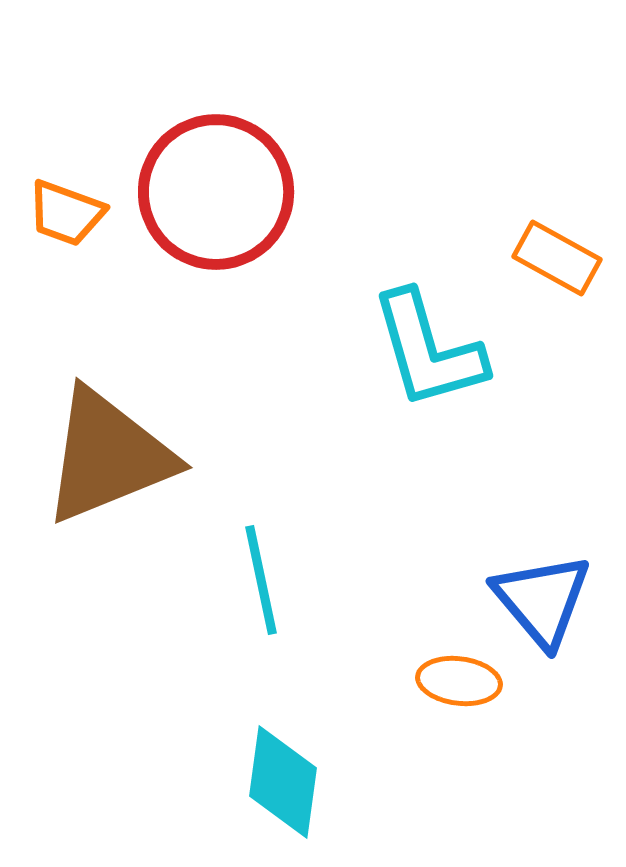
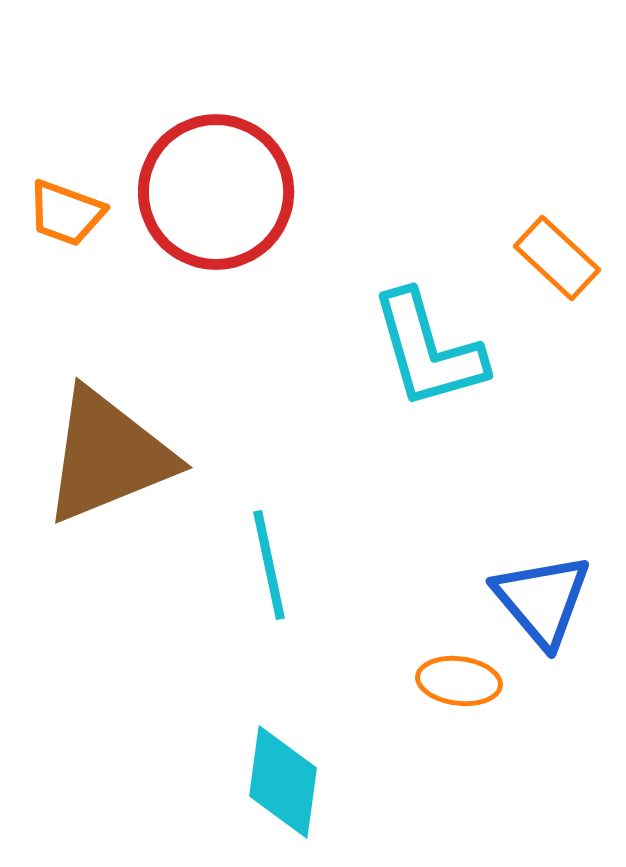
orange rectangle: rotated 14 degrees clockwise
cyan line: moved 8 px right, 15 px up
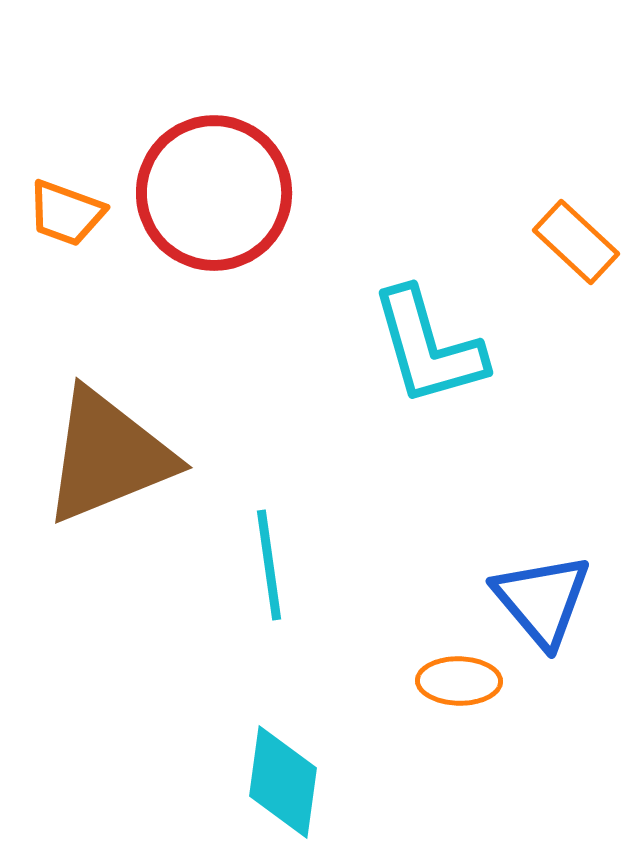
red circle: moved 2 px left, 1 px down
orange rectangle: moved 19 px right, 16 px up
cyan L-shape: moved 3 px up
cyan line: rotated 4 degrees clockwise
orange ellipse: rotated 6 degrees counterclockwise
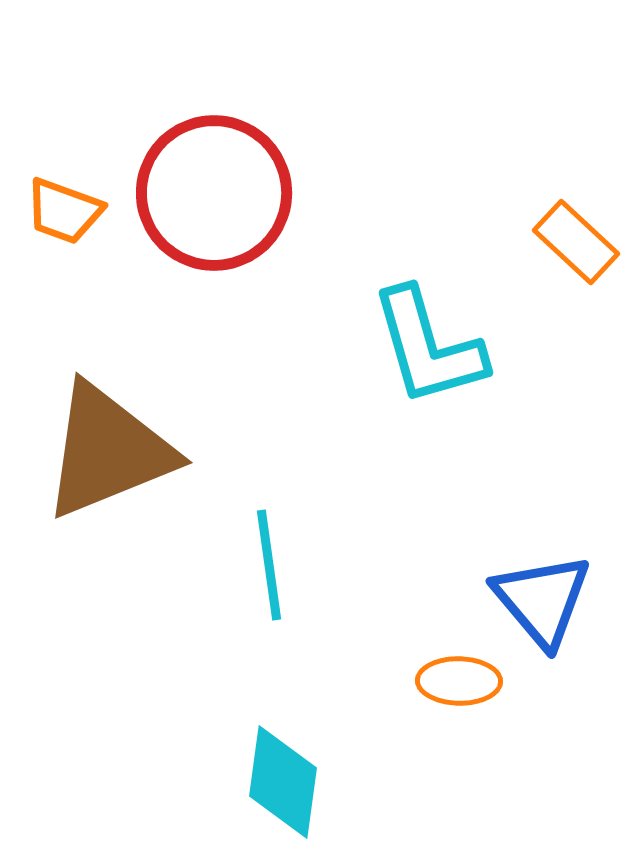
orange trapezoid: moved 2 px left, 2 px up
brown triangle: moved 5 px up
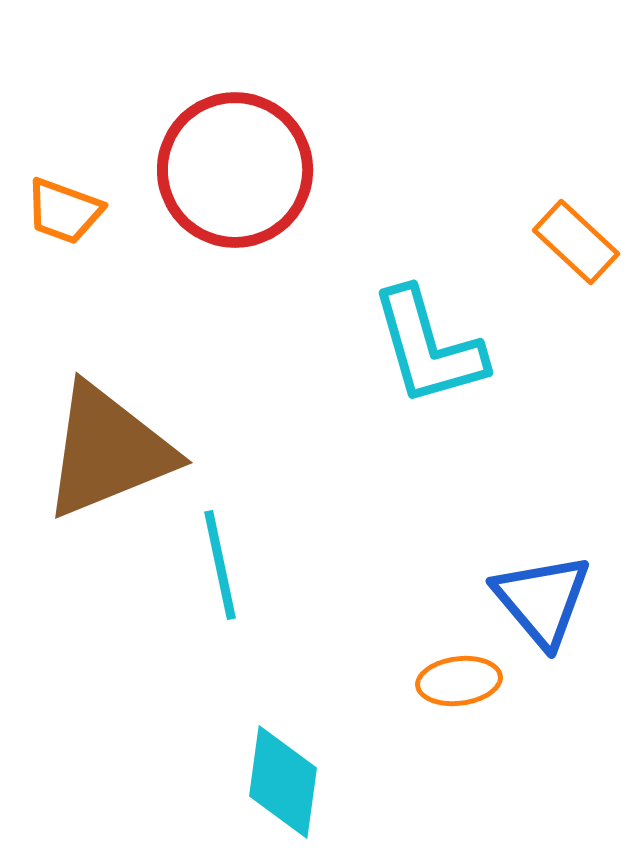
red circle: moved 21 px right, 23 px up
cyan line: moved 49 px left; rotated 4 degrees counterclockwise
orange ellipse: rotated 8 degrees counterclockwise
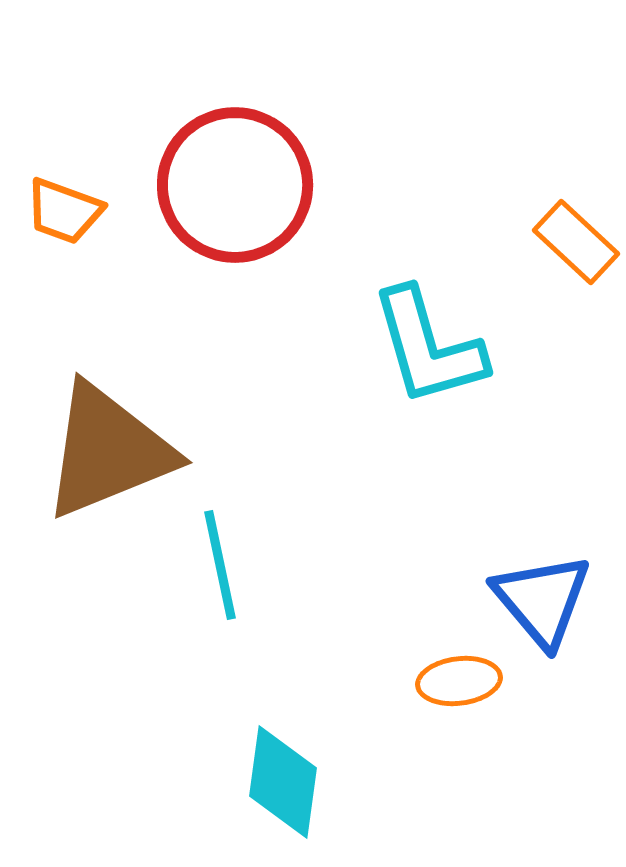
red circle: moved 15 px down
